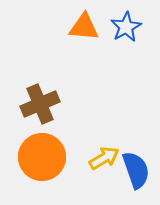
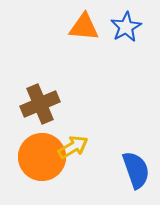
yellow arrow: moved 31 px left, 11 px up
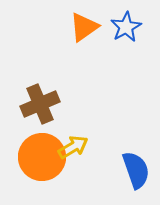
orange triangle: rotated 40 degrees counterclockwise
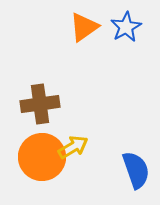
brown cross: rotated 15 degrees clockwise
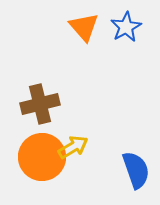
orange triangle: rotated 36 degrees counterclockwise
brown cross: rotated 6 degrees counterclockwise
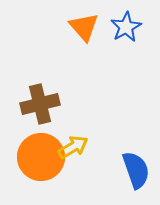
orange circle: moved 1 px left
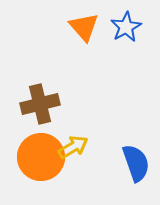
blue semicircle: moved 7 px up
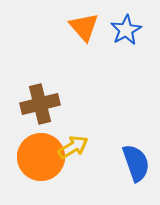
blue star: moved 3 px down
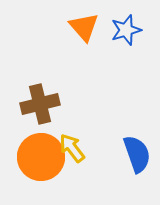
blue star: rotated 12 degrees clockwise
yellow arrow: moved 1 px left, 1 px down; rotated 96 degrees counterclockwise
blue semicircle: moved 1 px right, 9 px up
